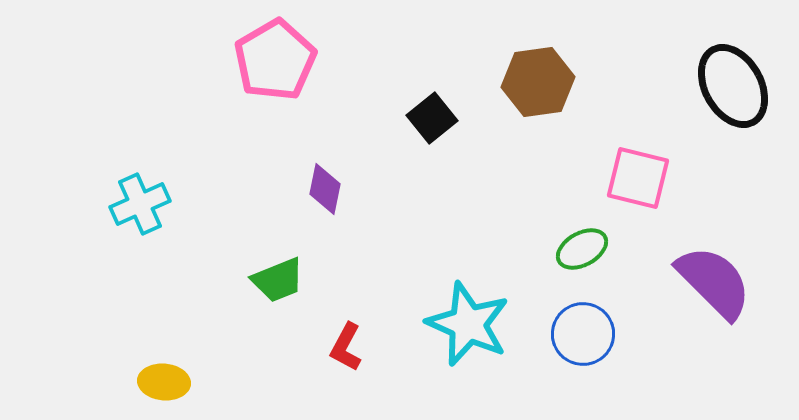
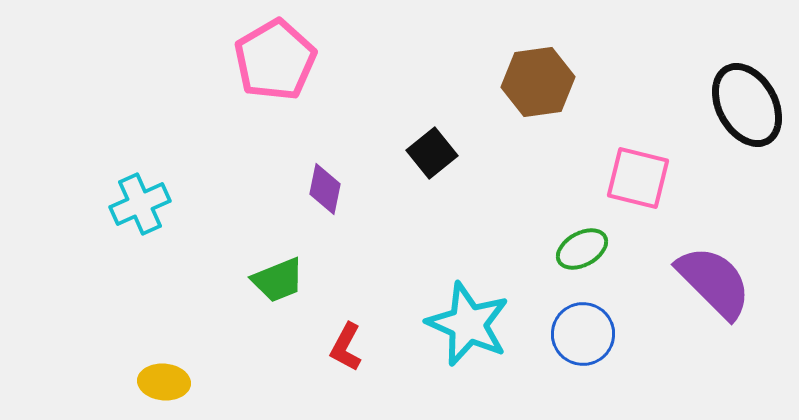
black ellipse: moved 14 px right, 19 px down
black square: moved 35 px down
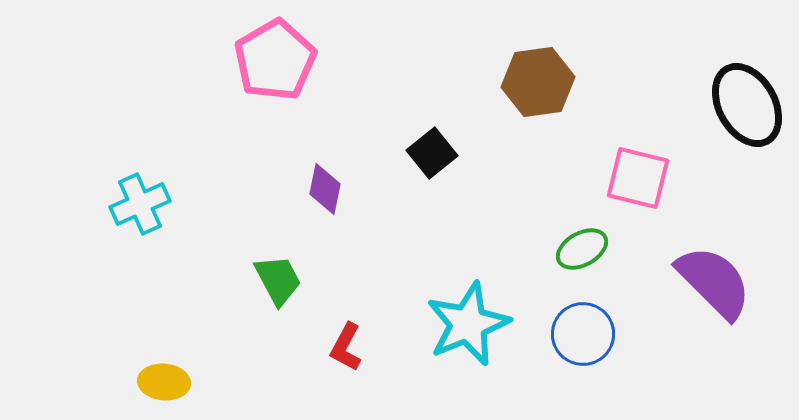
green trapezoid: rotated 96 degrees counterclockwise
cyan star: rotated 26 degrees clockwise
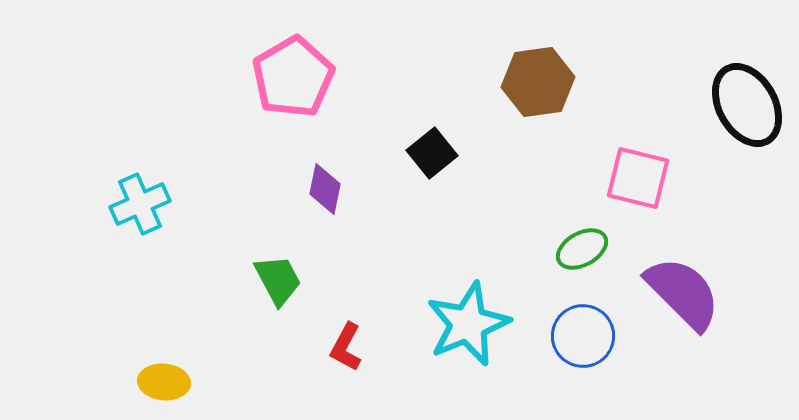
pink pentagon: moved 18 px right, 17 px down
purple semicircle: moved 31 px left, 11 px down
blue circle: moved 2 px down
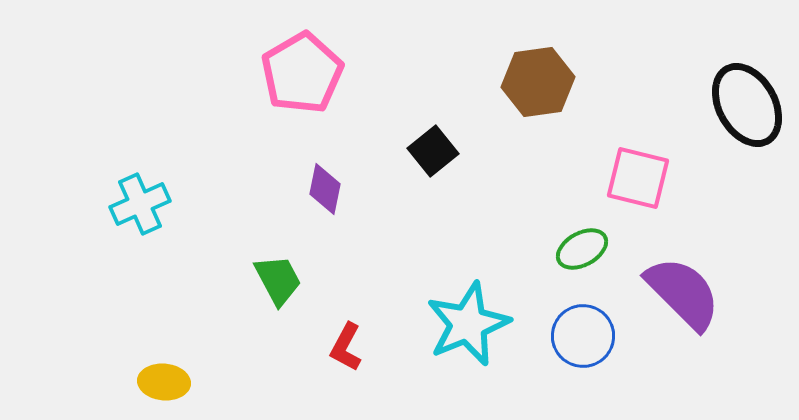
pink pentagon: moved 9 px right, 4 px up
black square: moved 1 px right, 2 px up
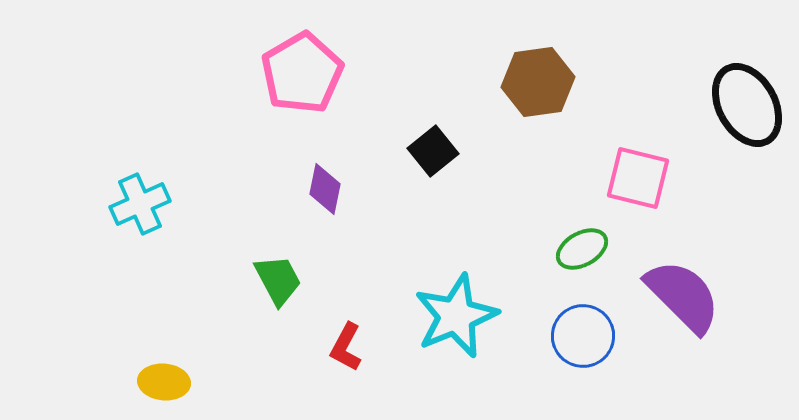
purple semicircle: moved 3 px down
cyan star: moved 12 px left, 8 px up
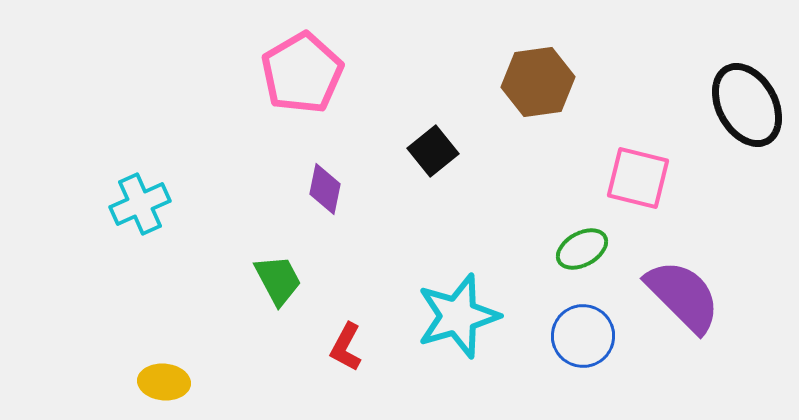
cyan star: moved 2 px right; rotated 6 degrees clockwise
